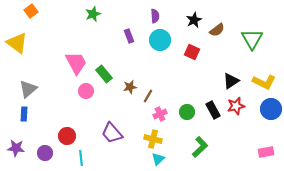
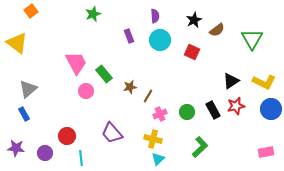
blue rectangle: rotated 32 degrees counterclockwise
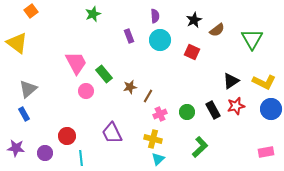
purple trapezoid: rotated 15 degrees clockwise
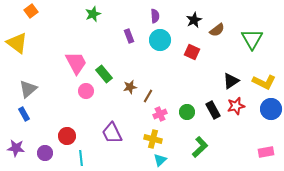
cyan triangle: moved 2 px right, 1 px down
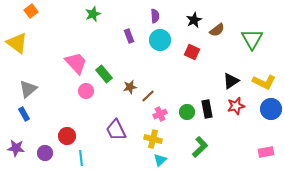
pink trapezoid: rotated 15 degrees counterclockwise
brown line: rotated 16 degrees clockwise
black rectangle: moved 6 px left, 1 px up; rotated 18 degrees clockwise
purple trapezoid: moved 4 px right, 3 px up
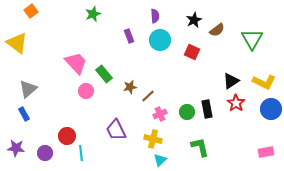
red star: moved 3 px up; rotated 24 degrees counterclockwise
green L-shape: rotated 60 degrees counterclockwise
cyan line: moved 5 px up
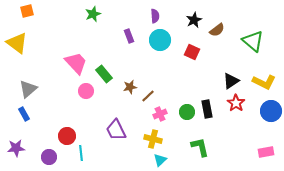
orange square: moved 4 px left; rotated 24 degrees clockwise
green triangle: moved 1 px right, 2 px down; rotated 20 degrees counterclockwise
blue circle: moved 2 px down
purple star: rotated 12 degrees counterclockwise
purple circle: moved 4 px right, 4 px down
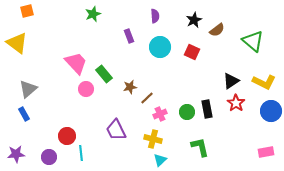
cyan circle: moved 7 px down
pink circle: moved 2 px up
brown line: moved 1 px left, 2 px down
purple star: moved 6 px down
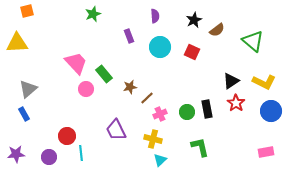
yellow triangle: rotated 40 degrees counterclockwise
